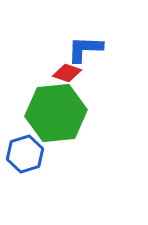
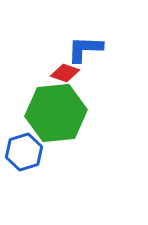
red diamond: moved 2 px left
blue hexagon: moved 1 px left, 2 px up
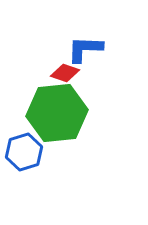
green hexagon: moved 1 px right
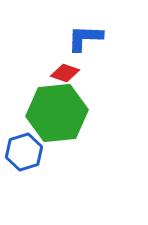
blue L-shape: moved 11 px up
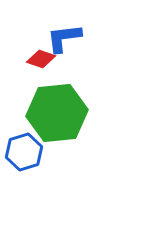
blue L-shape: moved 21 px left; rotated 9 degrees counterclockwise
red diamond: moved 24 px left, 14 px up
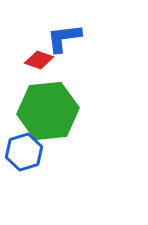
red diamond: moved 2 px left, 1 px down
green hexagon: moved 9 px left, 2 px up
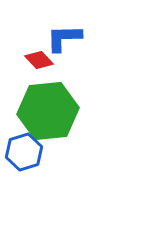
blue L-shape: rotated 6 degrees clockwise
red diamond: rotated 28 degrees clockwise
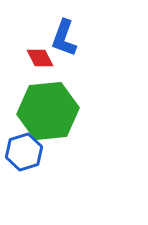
blue L-shape: rotated 69 degrees counterclockwise
red diamond: moved 1 px right, 2 px up; rotated 16 degrees clockwise
